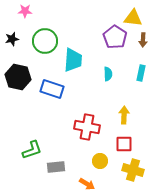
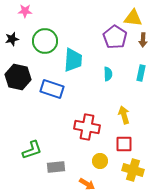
yellow arrow: rotated 18 degrees counterclockwise
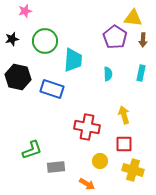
pink star: rotated 16 degrees counterclockwise
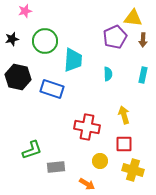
purple pentagon: rotated 15 degrees clockwise
cyan rectangle: moved 2 px right, 2 px down
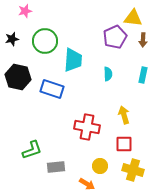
yellow circle: moved 5 px down
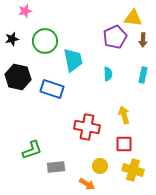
cyan trapezoid: rotated 15 degrees counterclockwise
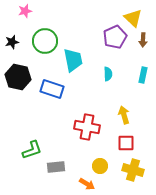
yellow triangle: rotated 36 degrees clockwise
black star: moved 3 px down
red square: moved 2 px right, 1 px up
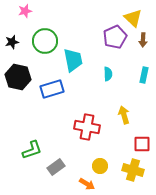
cyan rectangle: moved 1 px right
blue rectangle: rotated 35 degrees counterclockwise
red square: moved 16 px right, 1 px down
gray rectangle: rotated 30 degrees counterclockwise
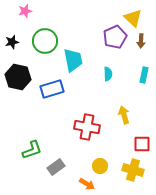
brown arrow: moved 2 px left, 1 px down
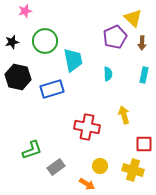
brown arrow: moved 1 px right, 2 px down
red square: moved 2 px right
